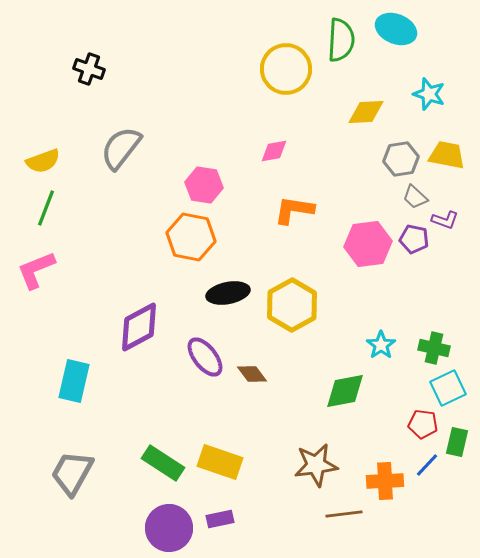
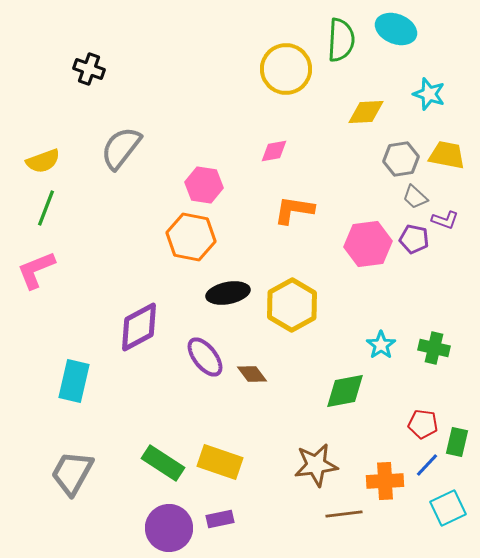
cyan square at (448, 388): moved 120 px down
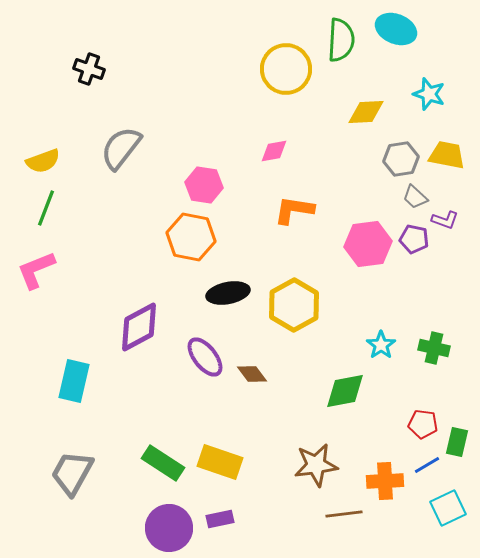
yellow hexagon at (292, 305): moved 2 px right
blue line at (427, 465): rotated 16 degrees clockwise
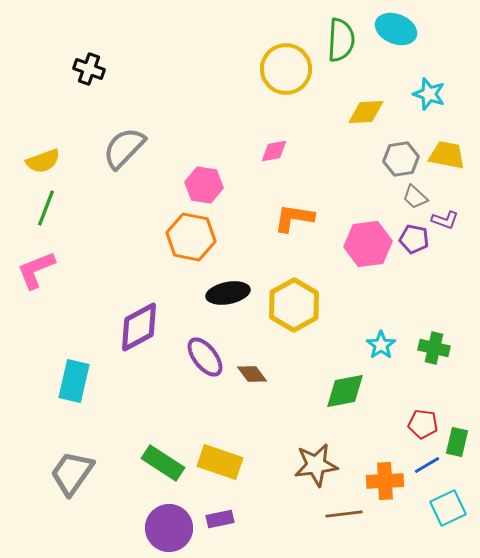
gray semicircle at (121, 148): moved 3 px right; rotated 6 degrees clockwise
orange L-shape at (294, 210): moved 8 px down
gray trapezoid at (72, 473): rotated 6 degrees clockwise
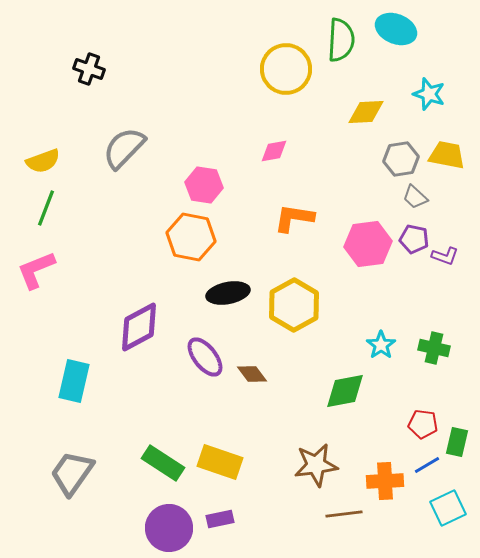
purple L-shape at (445, 220): moved 36 px down
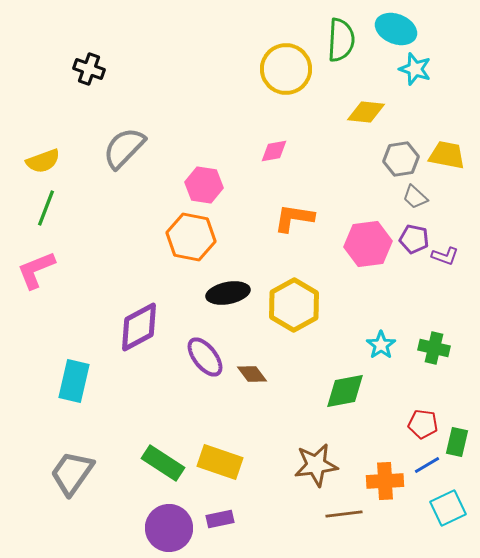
cyan star at (429, 94): moved 14 px left, 25 px up
yellow diamond at (366, 112): rotated 9 degrees clockwise
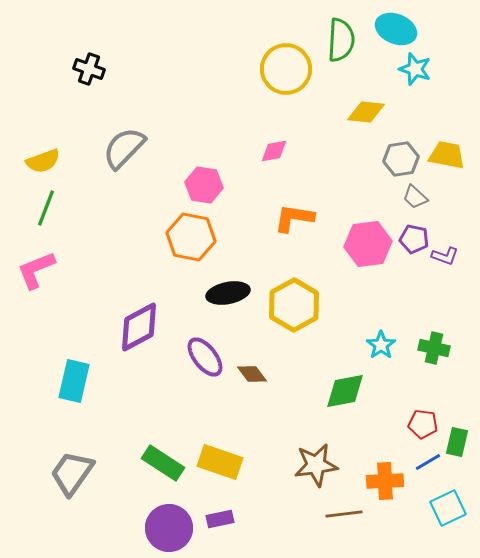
blue line at (427, 465): moved 1 px right, 3 px up
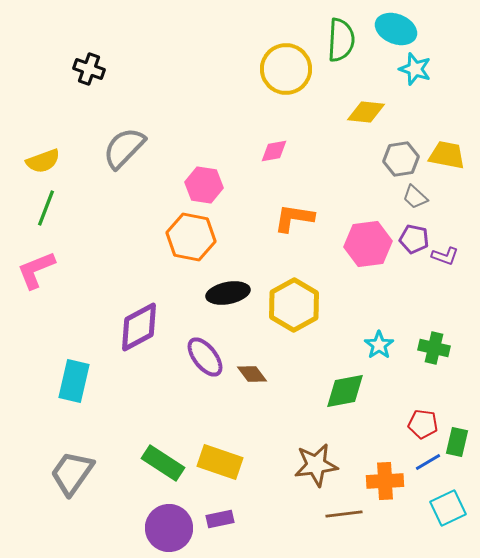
cyan star at (381, 345): moved 2 px left
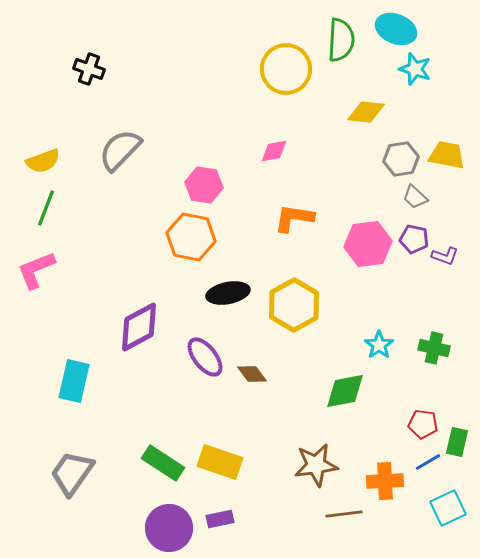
gray semicircle at (124, 148): moved 4 px left, 2 px down
